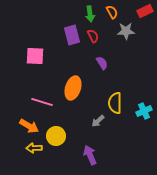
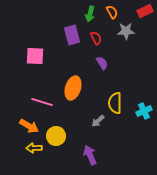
green arrow: rotated 21 degrees clockwise
red semicircle: moved 3 px right, 2 px down
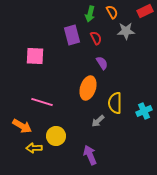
orange ellipse: moved 15 px right
orange arrow: moved 7 px left
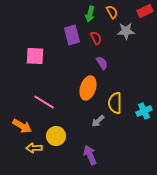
pink line: moved 2 px right; rotated 15 degrees clockwise
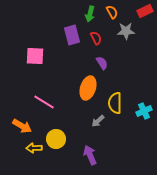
yellow circle: moved 3 px down
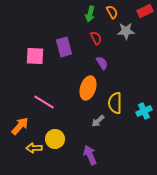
purple rectangle: moved 8 px left, 12 px down
orange arrow: moved 2 px left; rotated 78 degrees counterclockwise
yellow circle: moved 1 px left
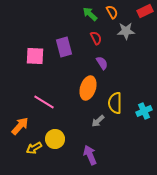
green arrow: rotated 119 degrees clockwise
yellow arrow: rotated 28 degrees counterclockwise
